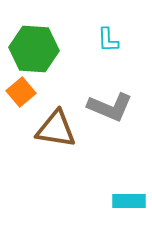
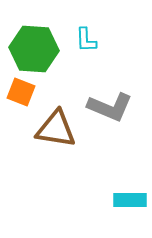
cyan L-shape: moved 22 px left
orange square: rotated 28 degrees counterclockwise
cyan rectangle: moved 1 px right, 1 px up
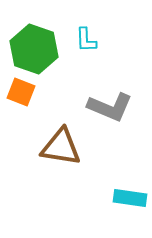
green hexagon: rotated 15 degrees clockwise
brown triangle: moved 5 px right, 18 px down
cyan rectangle: moved 2 px up; rotated 8 degrees clockwise
